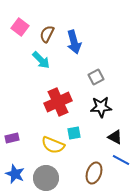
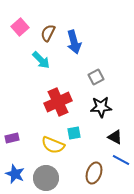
pink square: rotated 12 degrees clockwise
brown semicircle: moved 1 px right, 1 px up
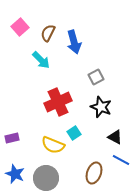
black star: rotated 25 degrees clockwise
cyan square: rotated 24 degrees counterclockwise
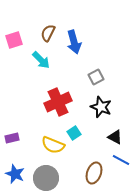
pink square: moved 6 px left, 13 px down; rotated 24 degrees clockwise
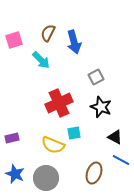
red cross: moved 1 px right, 1 px down
cyan square: rotated 24 degrees clockwise
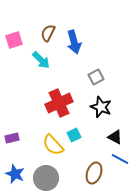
cyan square: moved 2 px down; rotated 16 degrees counterclockwise
yellow semicircle: rotated 25 degrees clockwise
blue line: moved 1 px left, 1 px up
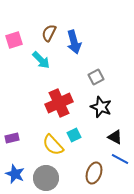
brown semicircle: moved 1 px right
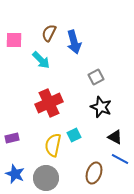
pink square: rotated 18 degrees clockwise
red cross: moved 10 px left
yellow semicircle: rotated 55 degrees clockwise
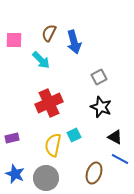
gray square: moved 3 px right
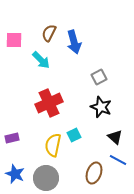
black triangle: rotated 14 degrees clockwise
blue line: moved 2 px left, 1 px down
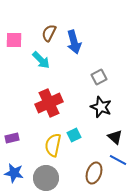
blue star: moved 1 px left, 1 px up; rotated 12 degrees counterclockwise
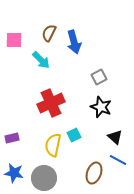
red cross: moved 2 px right
gray circle: moved 2 px left
